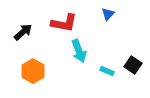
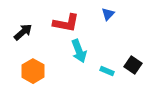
red L-shape: moved 2 px right
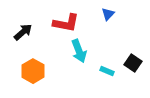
black square: moved 2 px up
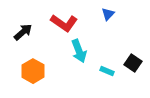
red L-shape: moved 2 px left; rotated 24 degrees clockwise
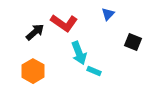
black arrow: moved 12 px right
cyan arrow: moved 2 px down
black square: moved 21 px up; rotated 12 degrees counterclockwise
cyan rectangle: moved 13 px left
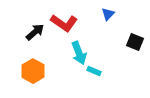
black square: moved 2 px right
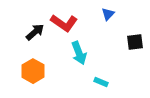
black square: rotated 30 degrees counterclockwise
cyan rectangle: moved 7 px right, 11 px down
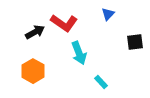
black arrow: rotated 12 degrees clockwise
cyan rectangle: rotated 24 degrees clockwise
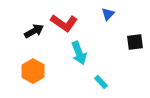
black arrow: moved 1 px left, 1 px up
